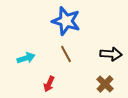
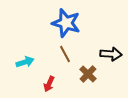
blue star: moved 2 px down
brown line: moved 1 px left
cyan arrow: moved 1 px left, 4 px down
brown cross: moved 17 px left, 10 px up
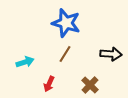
brown line: rotated 60 degrees clockwise
brown cross: moved 2 px right, 11 px down
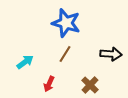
cyan arrow: rotated 18 degrees counterclockwise
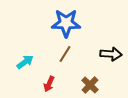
blue star: rotated 16 degrees counterclockwise
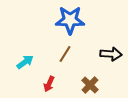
blue star: moved 4 px right, 3 px up
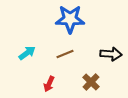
blue star: moved 1 px up
brown line: rotated 36 degrees clockwise
cyan arrow: moved 2 px right, 9 px up
brown cross: moved 1 px right, 3 px up
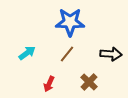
blue star: moved 3 px down
brown line: moved 2 px right; rotated 30 degrees counterclockwise
brown cross: moved 2 px left
